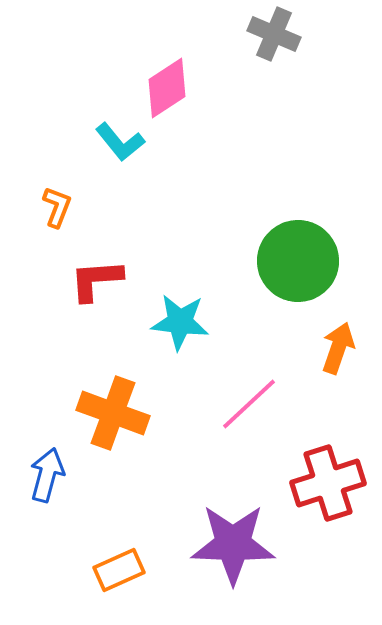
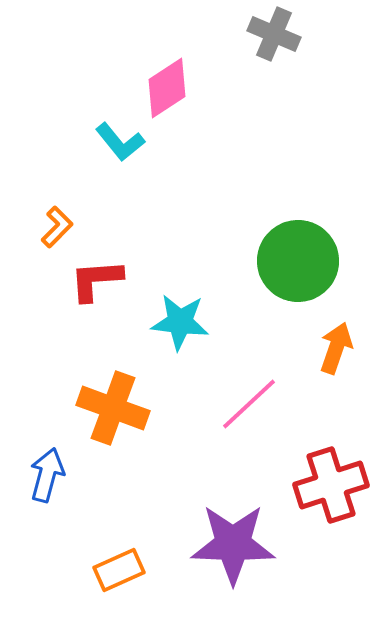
orange L-shape: moved 20 px down; rotated 24 degrees clockwise
orange arrow: moved 2 px left
orange cross: moved 5 px up
red cross: moved 3 px right, 2 px down
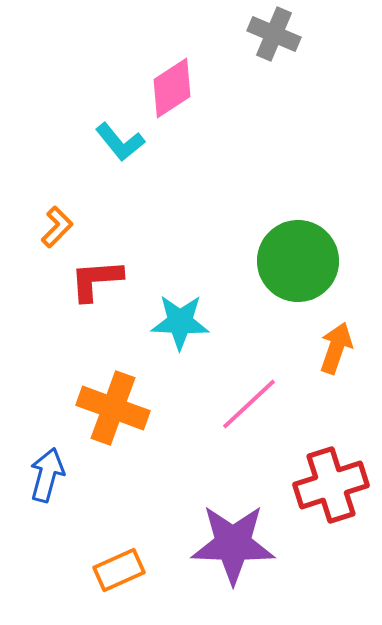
pink diamond: moved 5 px right
cyan star: rotated 4 degrees counterclockwise
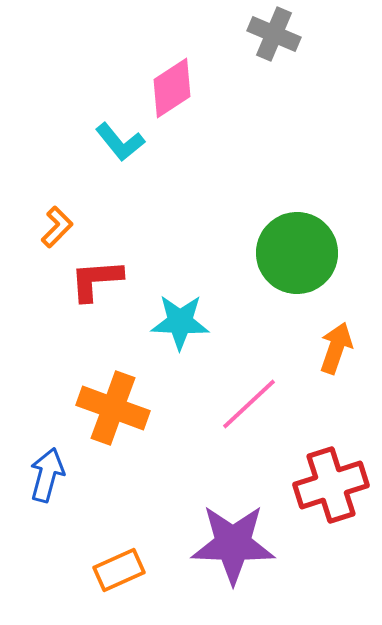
green circle: moved 1 px left, 8 px up
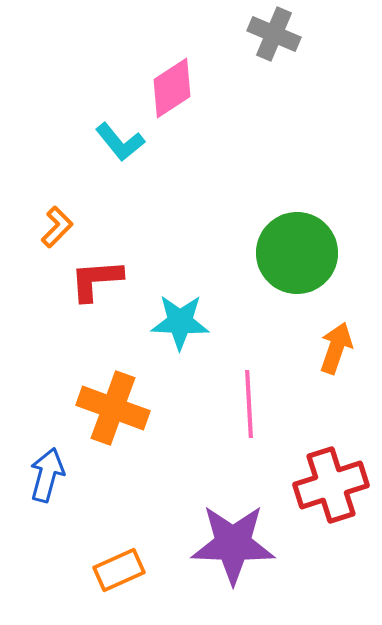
pink line: rotated 50 degrees counterclockwise
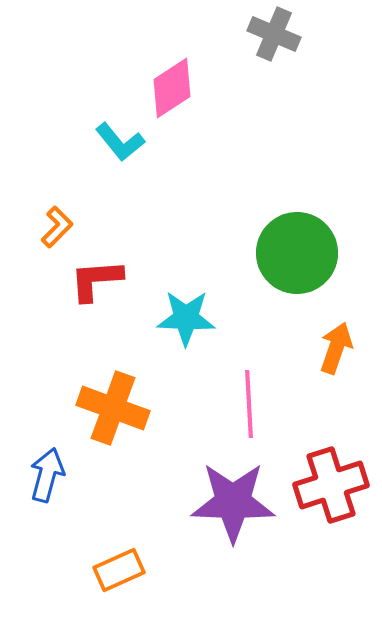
cyan star: moved 6 px right, 4 px up
purple star: moved 42 px up
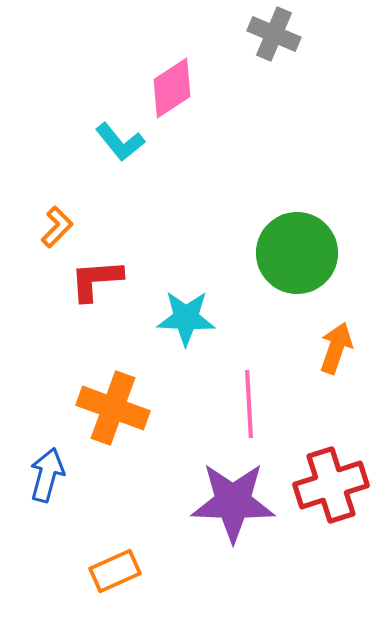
orange rectangle: moved 4 px left, 1 px down
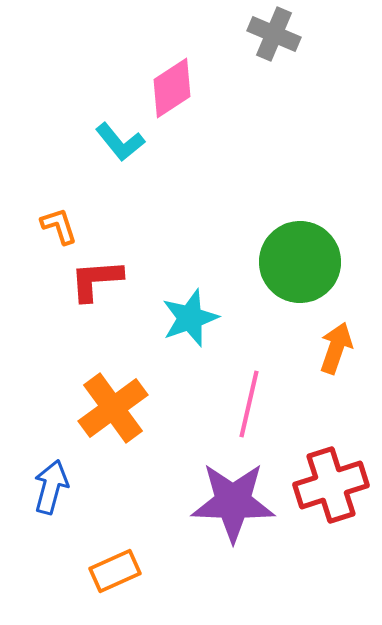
orange L-shape: moved 2 px right, 1 px up; rotated 63 degrees counterclockwise
green circle: moved 3 px right, 9 px down
cyan star: moved 4 px right; rotated 22 degrees counterclockwise
pink line: rotated 16 degrees clockwise
orange cross: rotated 34 degrees clockwise
blue arrow: moved 4 px right, 12 px down
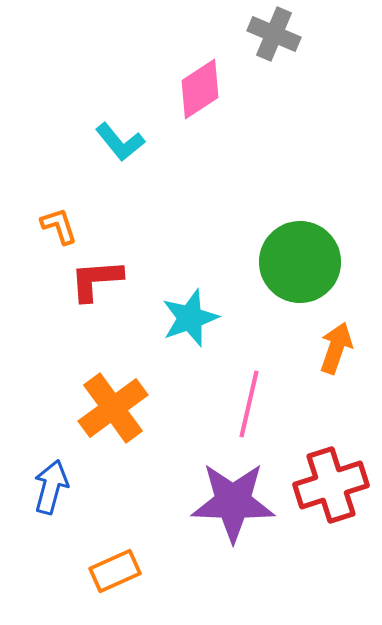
pink diamond: moved 28 px right, 1 px down
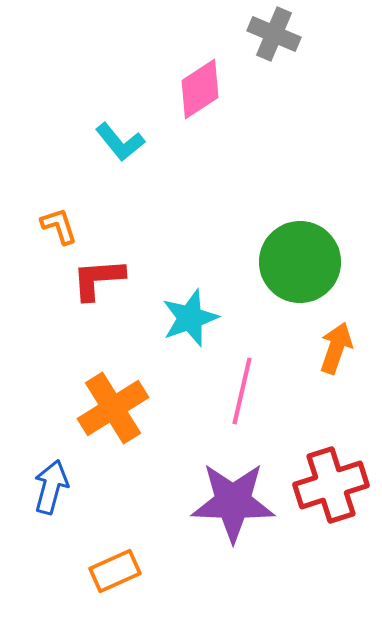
red L-shape: moved 2 px right, 1 px up
pink line: moved 7 px left, 13 px up
orange cross: rotated 4 degrees clockwise
